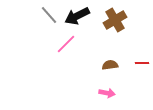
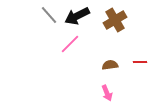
pink line: moved 4 px right
red line: moved 2 px left, 1 px up
pink arrow: rotated 56 degrees clockwise
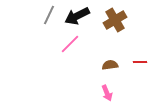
gray line: rotated 66 degrees clockwise
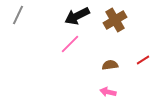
gray line: moved 31 px left
red line: moved 3 px right, 2 px up; rotated 32 degrees counterclockwise
pink arrow: moved 1 px right, 1 px up; rotated 126 degrees clockwise
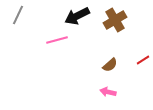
pink line: moved 13 px left, 4 px up; rotated 30 degrees clockwise
brown semicircle: rotated 147 degrees clockwise
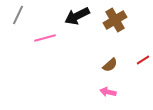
pink line: moved 12 px left, 2 px up
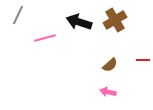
black arrow: moved 2 px right, 6 px down; rotated 45 degrees clockwise
red line: rotated 32 degrees clockwise
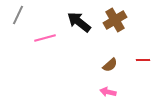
black arrow: rotated 20 degrees clockwise
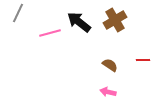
gray line: moved 2 px up
pink line: moved 5 px right, 5 px up
brown semicircle: rotated 105 degrees counterclockwise
